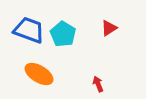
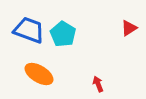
red triangle: moved 20 px right
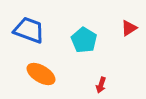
cyan pentagon: moved 21 px right, 6 px down
orange ellipse: moved 2 px right
red arrow: moved 3 px right, 1 px down; rotated 140 degrees counterclockwise
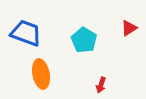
blue trapezoid: moved 3 px left, 3 px down
orange ellipse: rotated 48 degrees clockwise
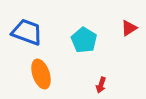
blue trapezoid: moved 1 px right, 1 px up
orange ellipse: rotated 8 degrees counterclockwise
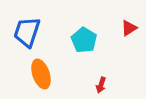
blue trapezoid: rotated 92 degrees counterclockwise
